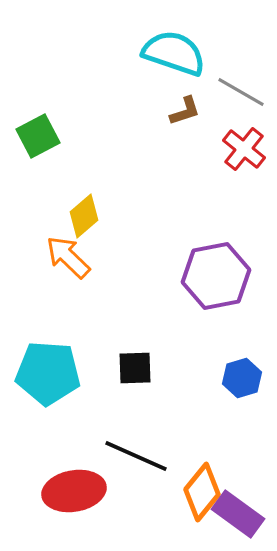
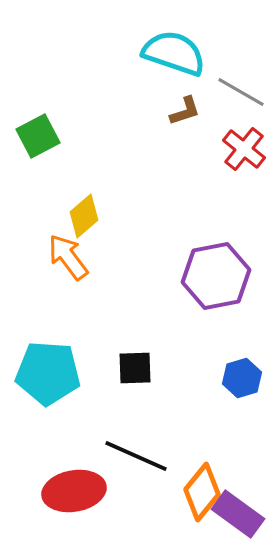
orange arrow: rotated 9 degrees clockwise
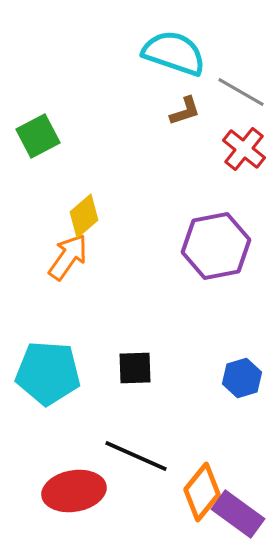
orange arrow: rotated 72 degrees clockwise
purple hexagon: moved 30 px up
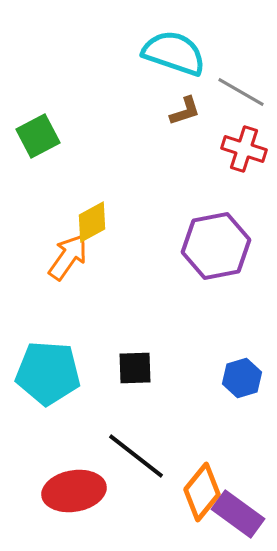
red cross: rotated 21 degrees counterclockwise
yellow diamond: moved 8 px right, 6 px down; rotated 12 degrees clockwise
black line: rotated 14 degrees clockwise
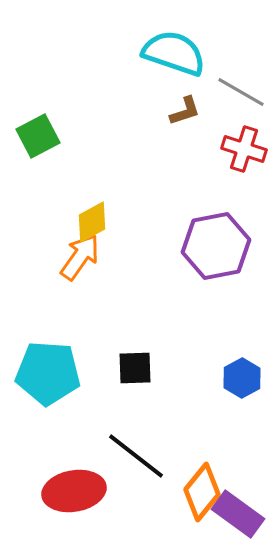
orange arrow: moved 12 px right
blue hexagon: rotated 12 degrees counterclockwise
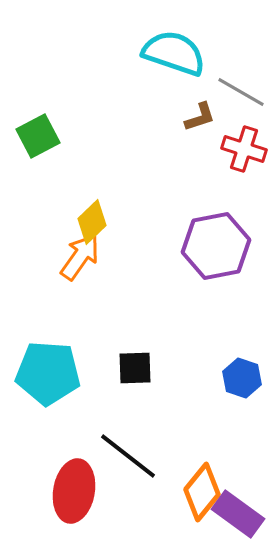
brown L-shape: moved 15 px right, 6 px down
yellow diamond: rotated 15 degrees counterclockwise
blue hexagon: rotated 12 degrees counterclockwise
black line: moved 8 px left
red ellipse: rotated 70 degrees counterclockwise
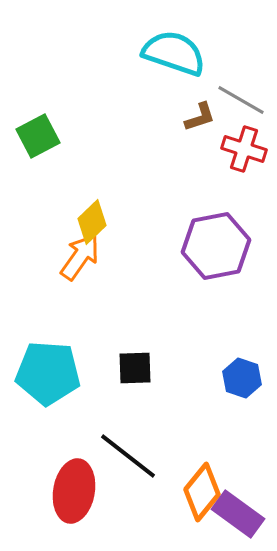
gray line: moved 8 px down
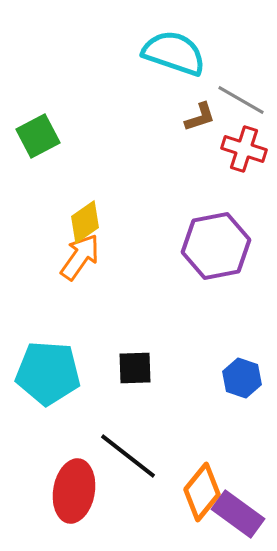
yellow diamond: moved 7 px left; rotated 9 degrees clockwise
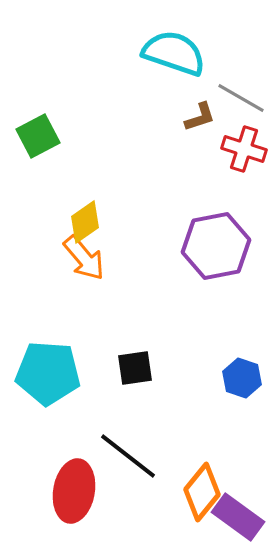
gray line: moved 2 px up
orange arrow: moved 4 px right, 1 px down; rotated 105 degrees clockwise
black square: rotated 6 degrees counterclockwise
purple rectangle: moved 3 px down
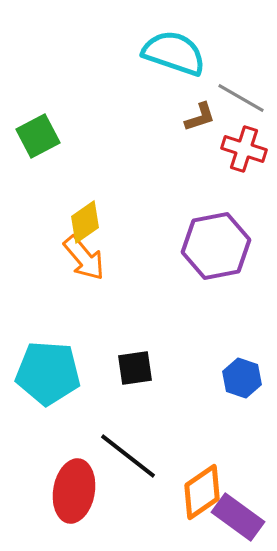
orange diamond: rotated 16 degrees clockwise
